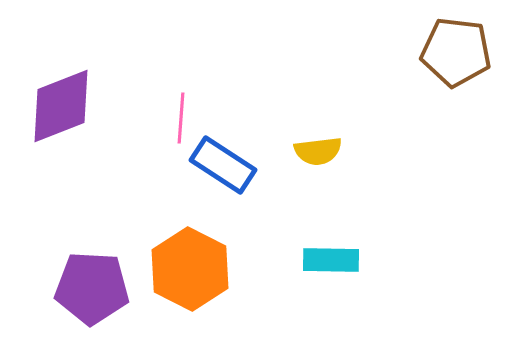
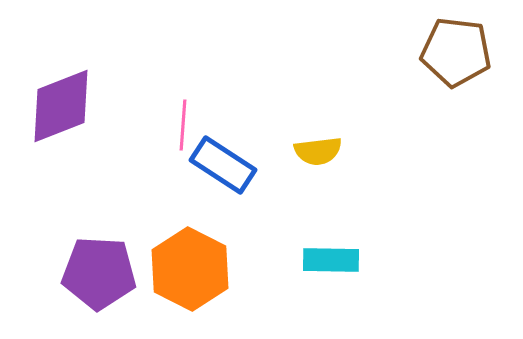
pink line: moved 2 px right, 7 px down
purple pentagon: moved 7 px right, 15 px up
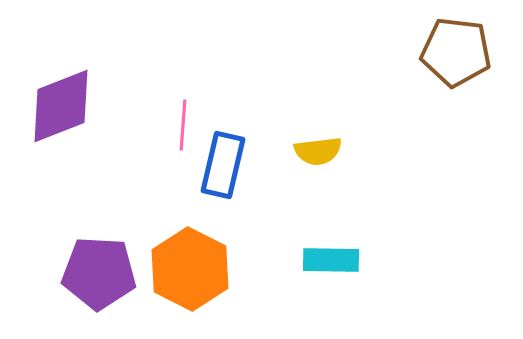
blue rectangle: rotated 70 degrees clockwise
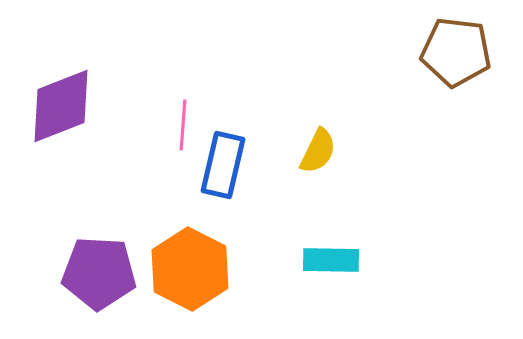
yellow semicircle: rotated 57 degrees counterclockwise
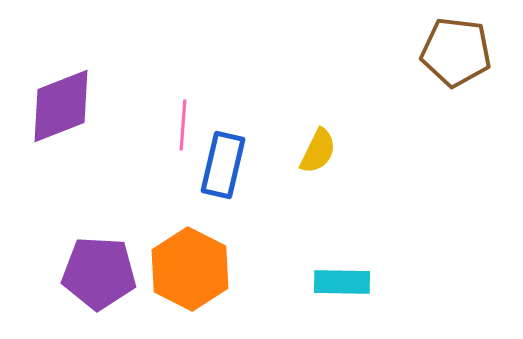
cyan rectangle: moved 11 px right, 22 px down
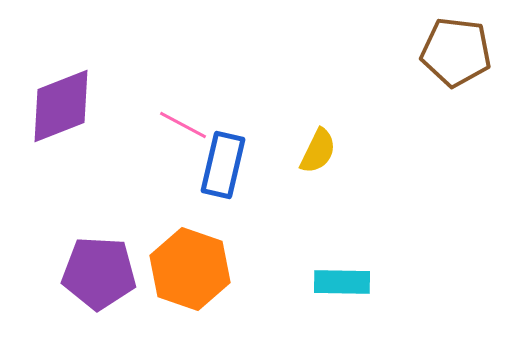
pink line: rotated 66 degrees counterclockwise
orange hexagon: rotated 8 degrees counterclockwise
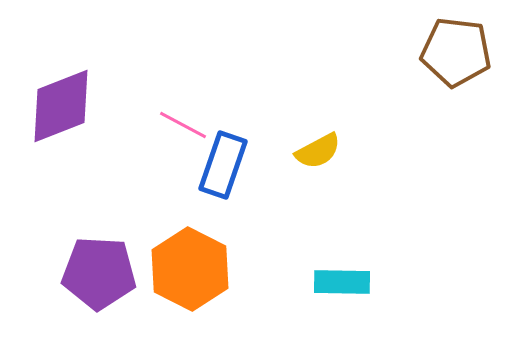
yellow semicircle: rotated 36 degrees clockwise
blue rectangle: rotated 6 degrees clockwise
orange hexagon: rotated 8 degrees clockwise
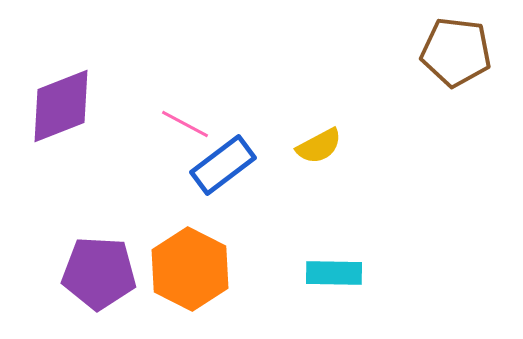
pink line: moved 2 px right, 1 px up
yellow semicircle: moved 1 px right, 5 px up
blue rectangle: rotated 34 degrees clockwise
cyan rectangle: moved 8 px left, 9 px up
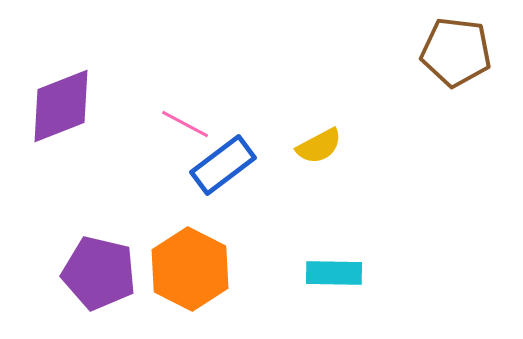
purple pentagon: rotated 10 degrees clockwise
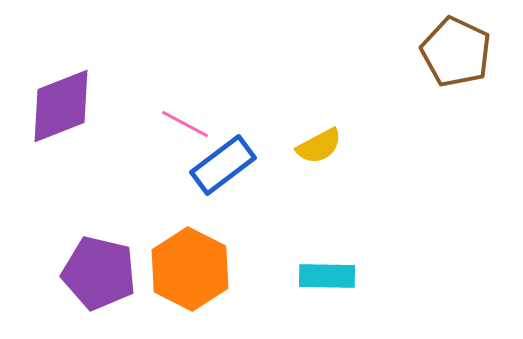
brown pentagon: rotated 18 degrees clockwise
cyan rectangle: moved 7 px left, 3 px down
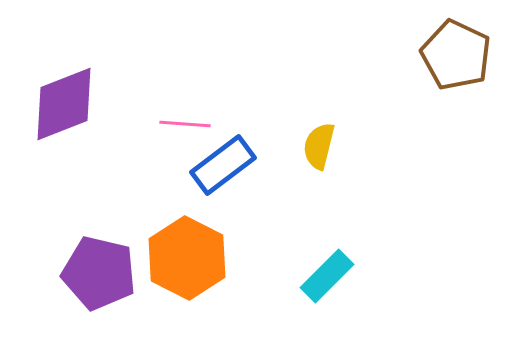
brown pentagon: moved 3 px down
purple diamond: moved 3 px right, 2 px up
pink line: rotated 24 degrees counterclockwise
yellow semicircle: rotated 132 degrees clockwise
orange hexagon: moved 3 px left, 11 px up
cyan rectangle: rotated 46 degrees counterclockwise
